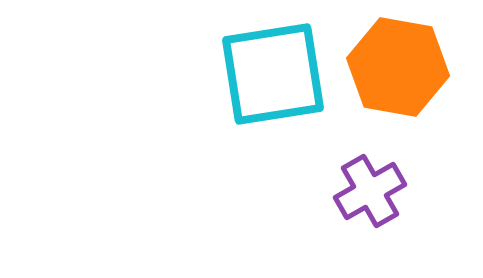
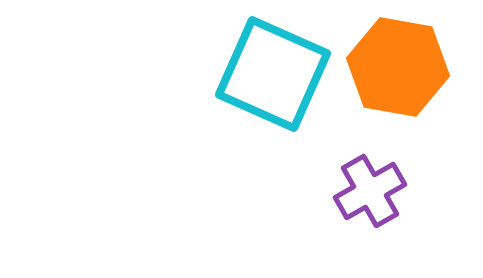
cyan square: rotated 33 degrees clockwise
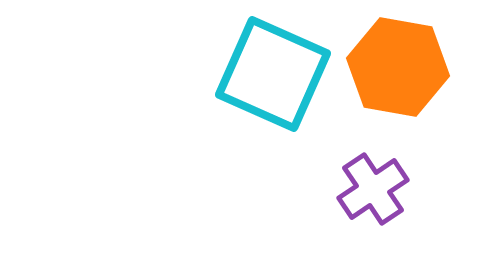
purple cross: moved 3 px right, 2 px up; rotated 4 degrees counterclockwise
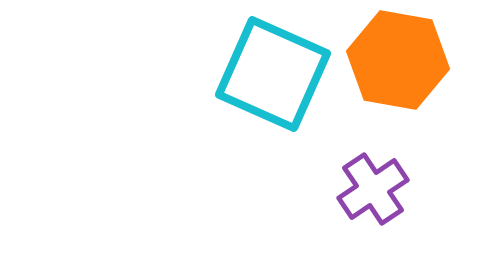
orange hexagon: moved 7 px up
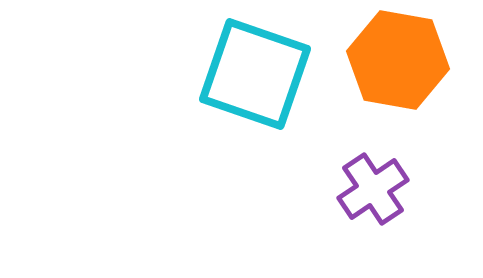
cyan square: moved 18 px left; rotated 5 degrees counterclockwise
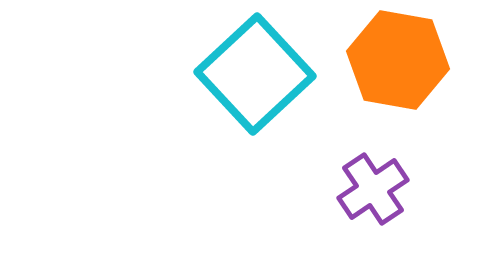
cyan square: rotated 28 degrees clockwise
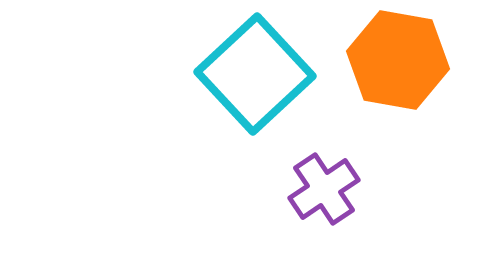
purple cross: moved 49 px left
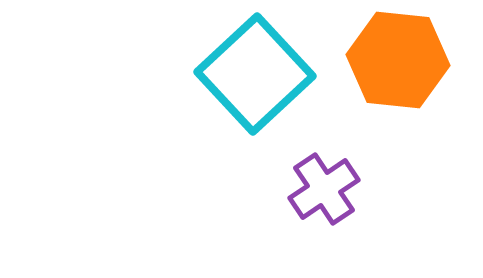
orange hexagon: rotated 4 degrees counterclockwise
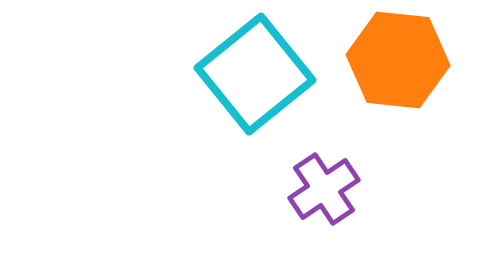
cyan square: rotated 4 degrees clockwise
